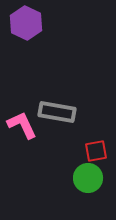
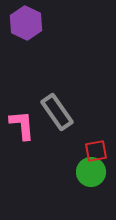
gray rectangle: rotated 45 degrees clockwise
pink L-shape: rotated 20 degrees clockwise
green circle: moved 3 px right, 6 px up
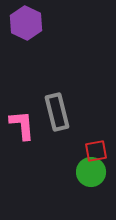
gray rectangle: rotated 21 degrees clockwise
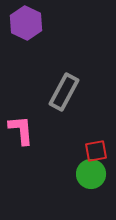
gray rectangle: moved 7 px right, 20 px up; rotated 42 degrees clockwise
pink L-shape: moved 1 px left, 5 px down
green circle: moved 2 px down
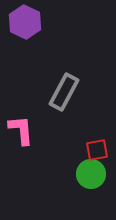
purple hexagon: moved 1 px left, 1 px up
red square: moved 1 px right, 1 px up
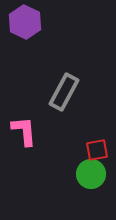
pink L-shape: moved 3 px right, 1 px down
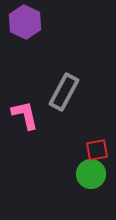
pink L-shape: moved 1 px right, 16 px up; rotated 8 degrees counterclockwise
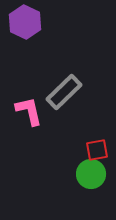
gray rectangle: rotated 18 degrees clockwise
pink L-shape: moved 4 px right, 4 px up
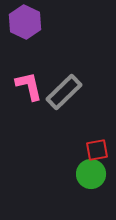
pink L-shape: moved 25 px up
